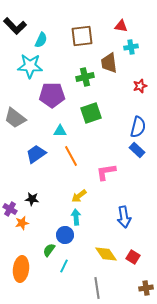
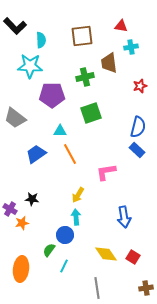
cyan semicircle: rotated 28 degrees counterclockwise
orange line: moved 1 px left, 2 px up
yellow arrow: moved 1 px left, 1 px up; rotated 21 degrees counterclockwise
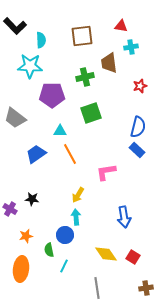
orange star: moved 4 px right, 13 px down
green semicircle: rotated 48 degrees counterclockwise
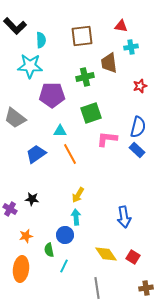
pink L-shape: moved 1 px right, 33 px up; rotated 15 degrees clockwise
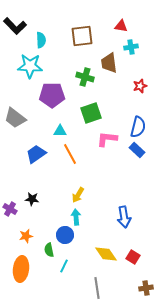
green cross: rotated 30 degrees clockwise
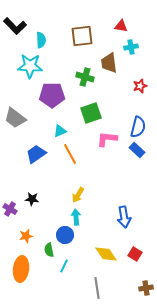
cyan triangle: rotated 24 degrees counterclockwise
red square: moved 2 px right, 3 px up
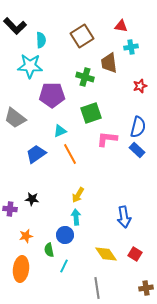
brown square: rotated 25 degrees counterclockwise
purple cross: rotated 24 degrees counterclockwise
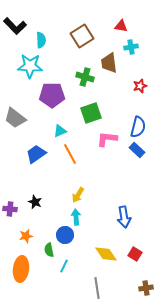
black star: moved 3 px right, 3 px down; rotated 16 degrees clockwise
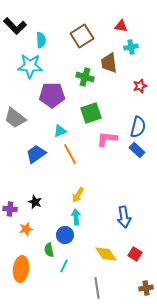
orange star: moved 7 px up
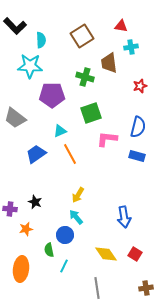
blue rectangle: moved 6 px down; rotated 28 degrees counterclockwise
cyan arrow: rotated 35 degrees counterclockwise
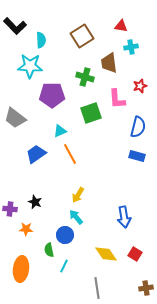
pink L-shape: moved 10 px right, 40 px up; rotated 100 degrees counterclockwise
orange star: rotated 16 degrees clockwise
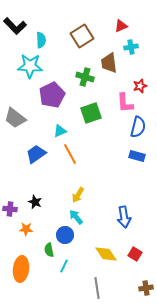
red triangle: rotated 32 degrees counterclockwise
purple pentagon: rotated 25 degrees counterclockwise
pink L-shape: moved 8 px right, 4 px down
